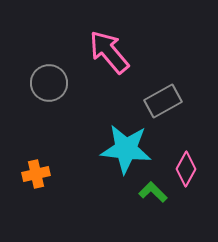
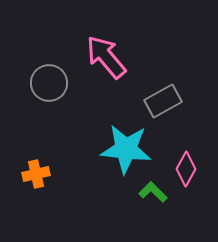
pink arrow: moved 3 px left, 5 px down
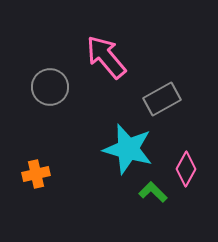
gray circle: moved 1 px right, 4 px down
gray rectangle: moved 1 px left, 2 px up
cyan star: moved 2 px right; rotated 9 degrees clockwise
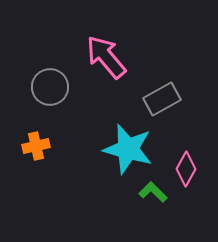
orange cross: moved 28 px up
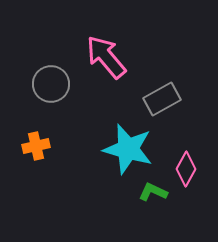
gray circle: moved 1 px right, 3 px up
green L-shape: rotated 20 degrees counterclockwise
